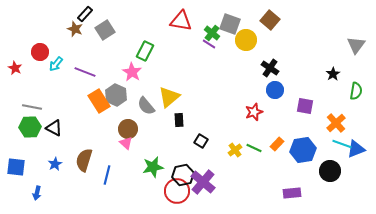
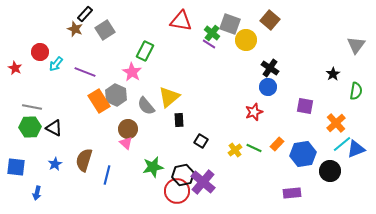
blue circle at (275, 90): moved 7 px left, 3 px up
cyan line at (342, 144): rotated 60 degrees counterclockwise
blue hexagon at (303, 150): moved 4 px down
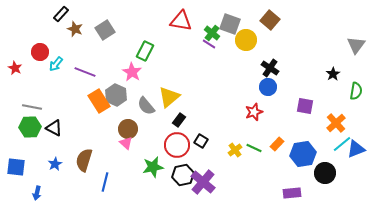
black rectangle at (85, 14): moved 24 px left
black rectangle at (179, 120): rotated 40 degrees clockwise
black circle at (330, 171): moved 5 px left, 2 px down
blue line at (107, 175): moved 2 px left, 7 px down
red circle at (177, 191): moved 46 px up
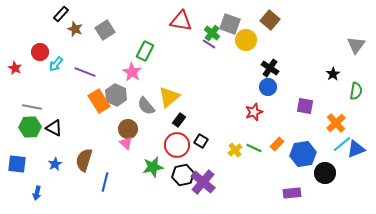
blue square at (16, 167): moved 1 px right, 3 px up
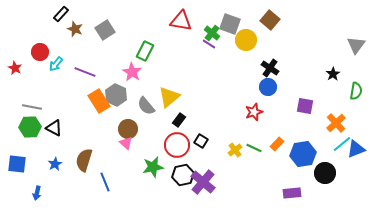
blue line at (105, 182): rotated 36 degrees counterclockwise
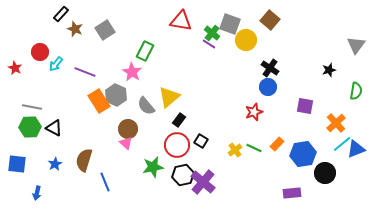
black star at (333, 74): moved 4 px left, 4 px up; rotated 16 degrees clockwise
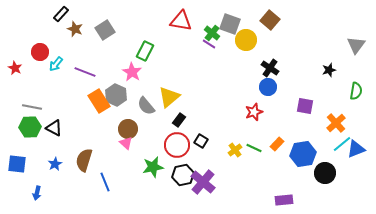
purple rectangle at (292, 193): moved 8 px left, 7 px down
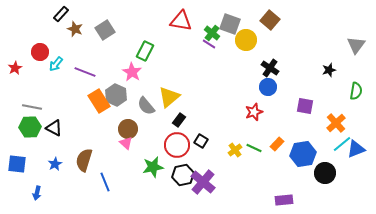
red star at (15, 68): rotated 16 degrees clockwise
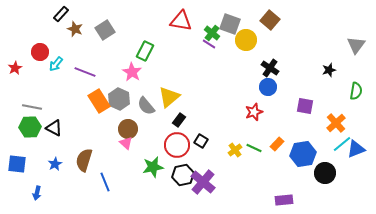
gray hexagon at (116, 95): moved 3 px right, 4 px down
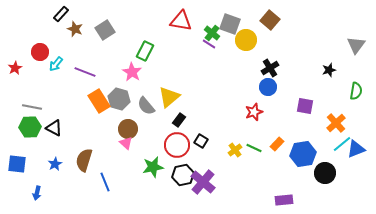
black cross at (270, 68): rotated 24 degrees clockwise
gray hexagon at (119, 99): rotated 10 degrees counterclockwise
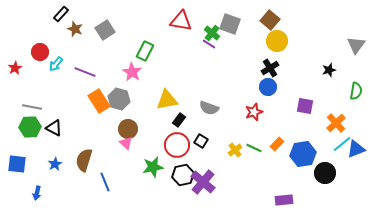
yellow circle at (246, 40): moved 31 px right, 1 px down
yellow triangle at (169, 97): moved 2 px left, 3 px down; rotated 30 degrees clockwise
gray semicircle at (146, 106): moved 63 px right, 2 px down; rotated 30 degrees counterclockwise
